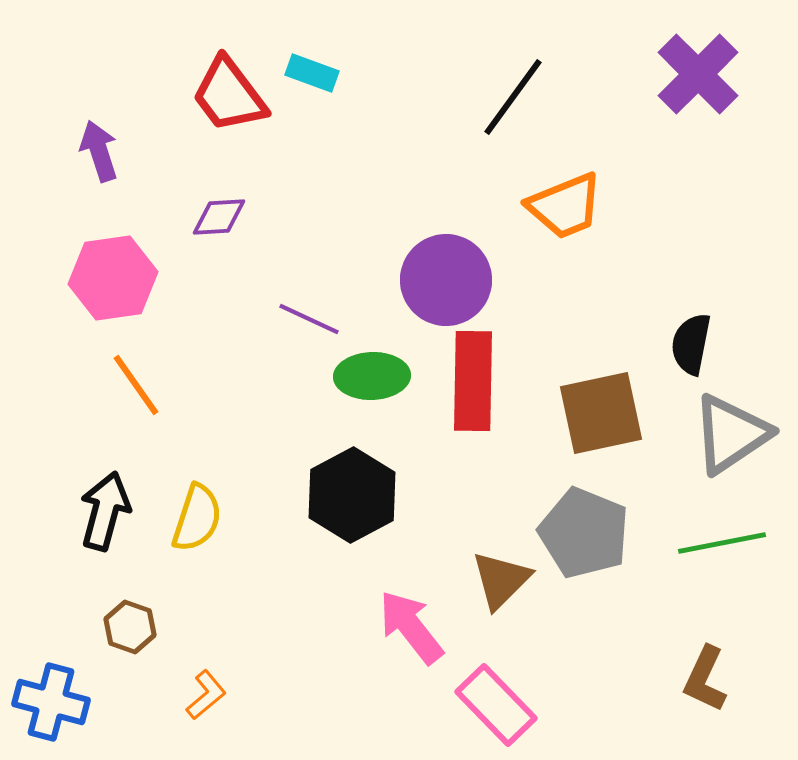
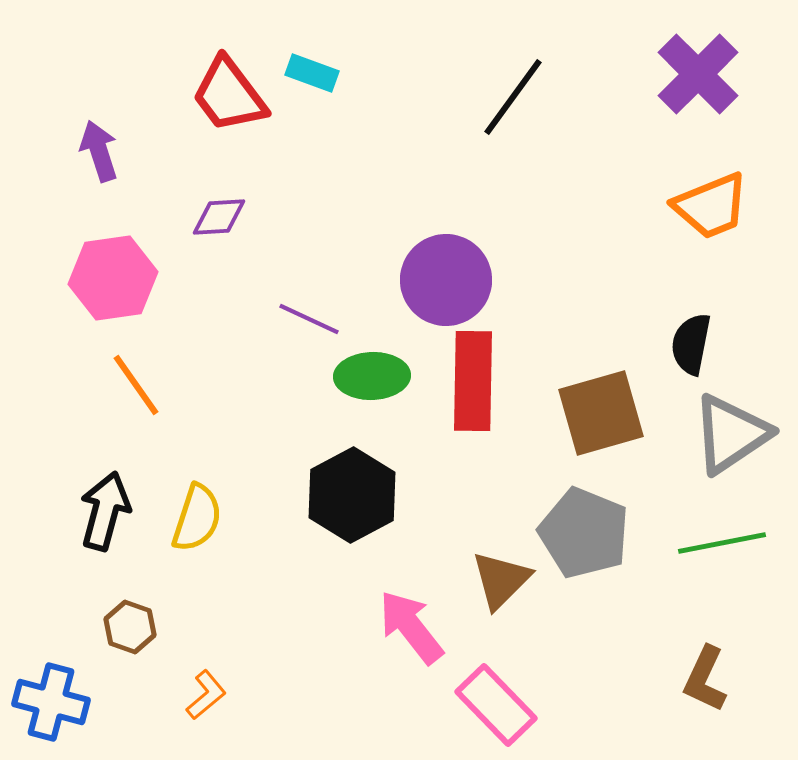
orange trapezoid: moved 146 px right
brown square: rotated 4 degrees counterclockwise
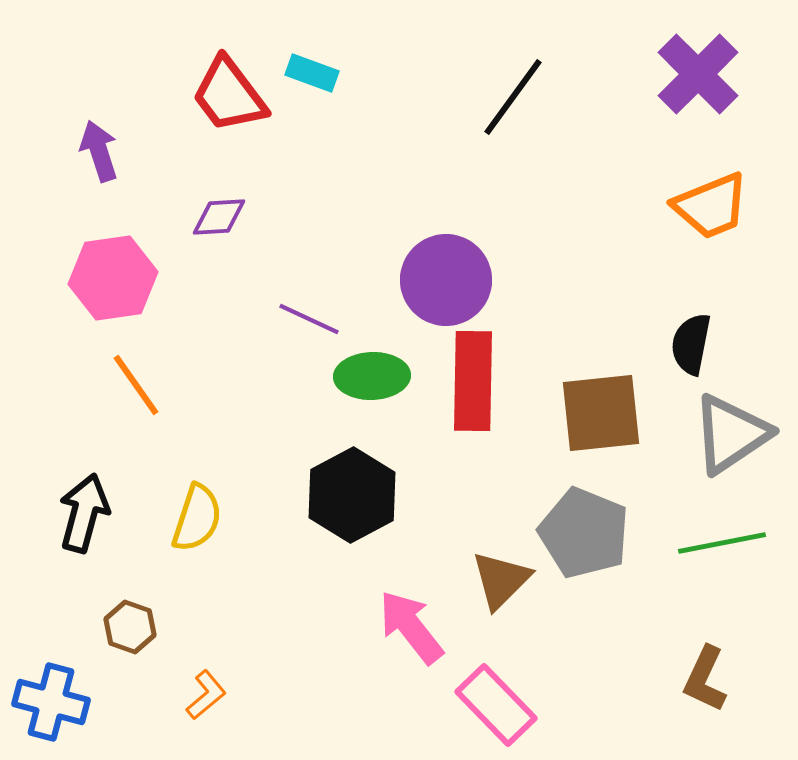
brown square: rotated 10 degrees clockwise
black arrow: moved 21 px left, 2 px down
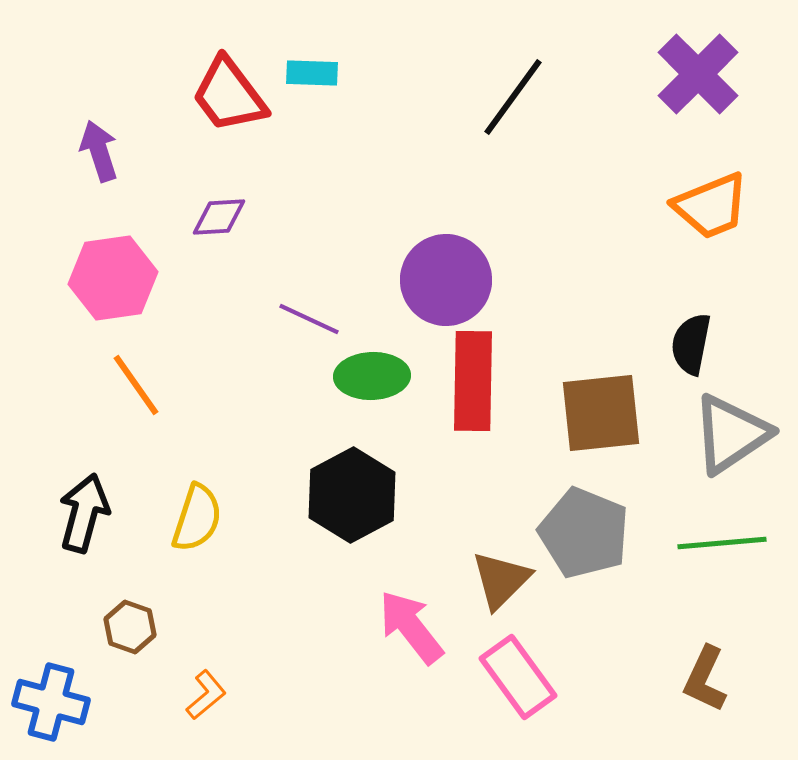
cyan rectangle: rotated 18 degrees counterclockwise
green line: rotated 6 degrees clockwise
pink rectangle: moved 22 px right, 28 px up; rotated 8 degrees clockwise
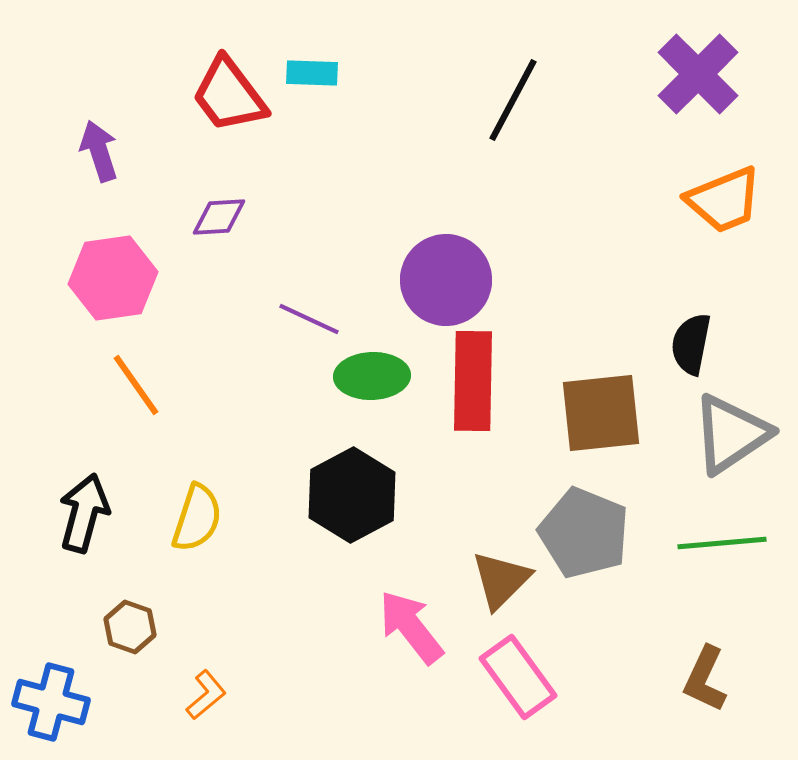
black line: moved 3 px down; rotated 8 degrees counterclockwise
orange trapezoid: moved 13 px right, 6 px up
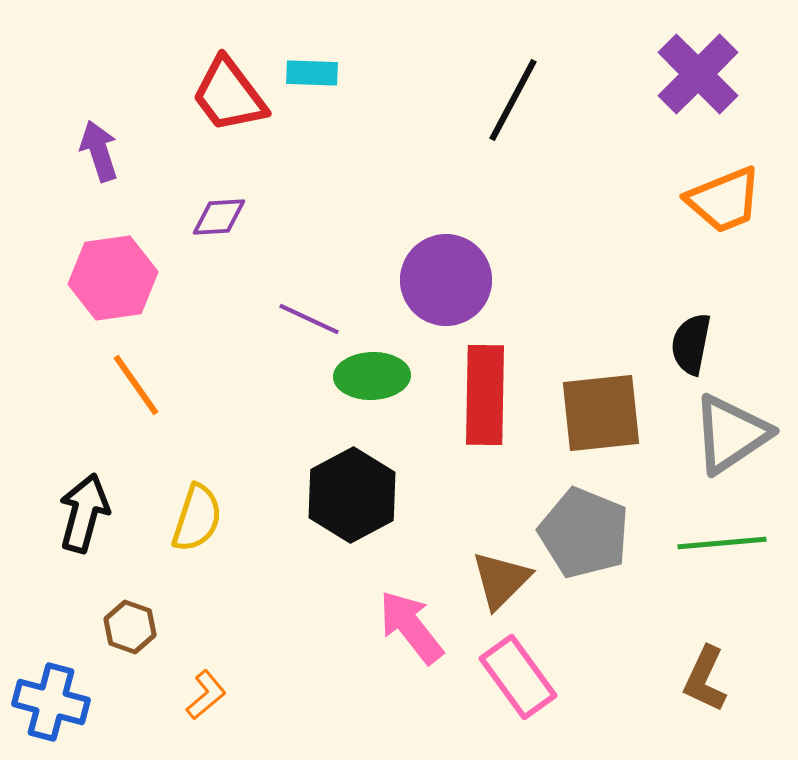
red rectangle: moved 12 px right, 14 px down
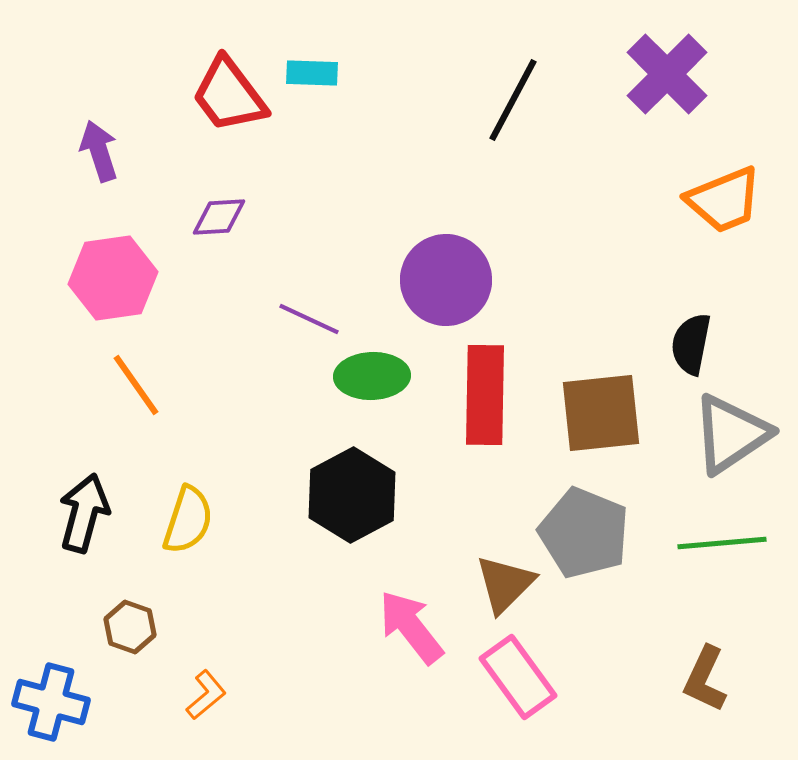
purple cross: moved 31 px left
yellow semicircle: moved 9 px left, 2 px down
brown triangle: moved 4 px right, 4 px down
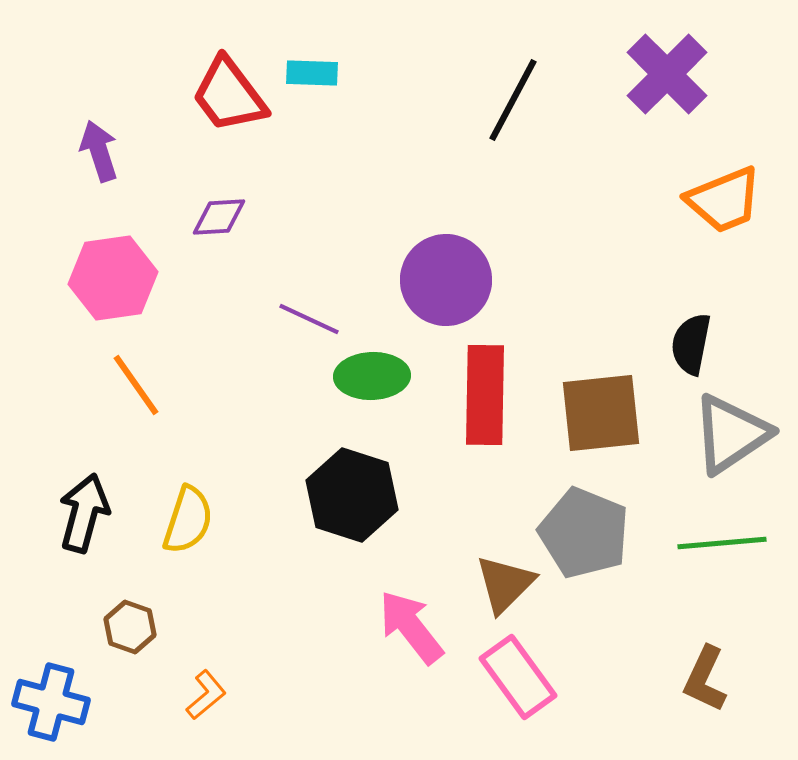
black hexagon: rotated 14 degrees counterclockwise
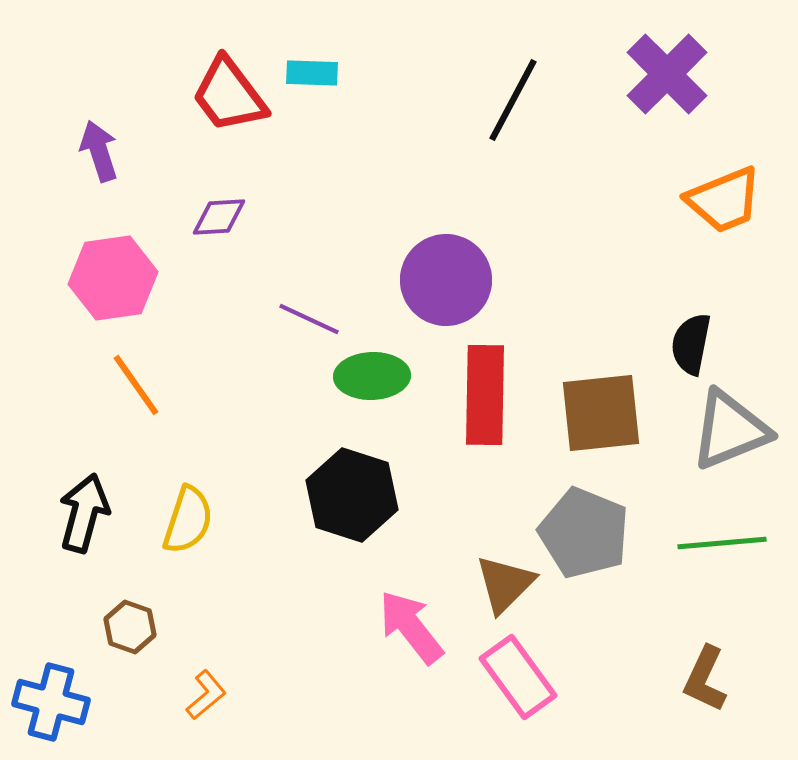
gray triangle: moved 1 px left, 4 px up; rotated 12 degrees clockwise
